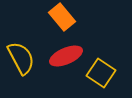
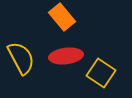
red ellipse: rotated 16 degrees clockwise
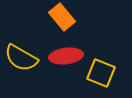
yellow semicircle: rotated 148 degrees clockwise
yellow square: rotated 12 degrees counterclockwise
